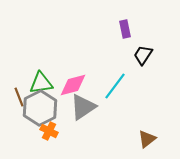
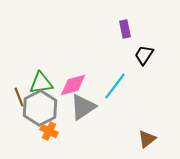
black trapezoid: moved 1 px right
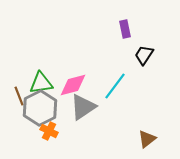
brown line: moved 1 px up
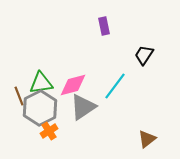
purple rectangle: moved 21 px left, 3 px up
orange cross: rotated 30 degrees clockwise
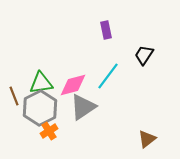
purple rectangle: moved 2 px right, 4 px down
cyan line: moved 7 px left, 10 px up
brown line: moved 5 px left
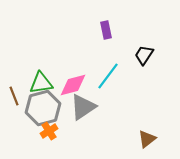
gray hexagon: moved 3 px right; rotated 12 degrees clockwise
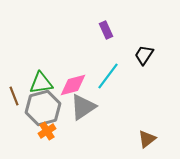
purple rectangle: rotated 12 degrees counterclockwise
orange cross: moved 2 px left
